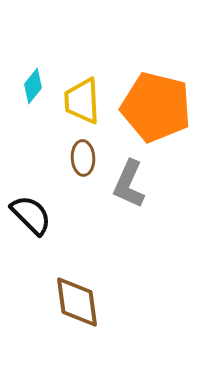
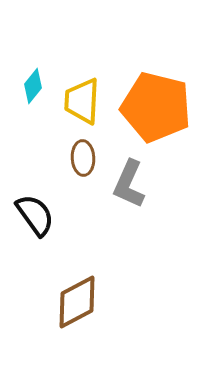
yellow trapezoid: rotated 6 degrees clockwise
black semicircle: moved 4 px right; rotated 9 degrees clockwise
brown diamond: rotated 70 degrees clockwise
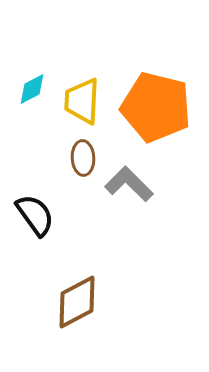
cyan diamond: moved 1 px left, 3 px down; rotated 24 degrees clockwise
gray L-shape: rotated 111 degrees clockwise
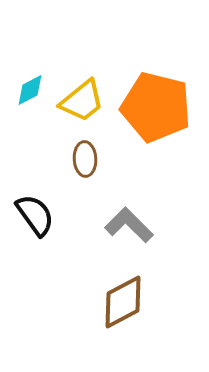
cyan diamond: moved 2 px left, 1 px down
yellow trapezoid: rotated 132 degrees counterclockwise
brown ellipse: moved 2 px right, 1 px down
gray L-shape: moved 41 px down
brown diamond: moved 46 px right
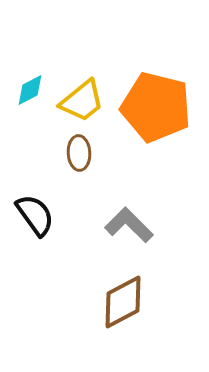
brown ellipse: moved 6 px left, 6 px up
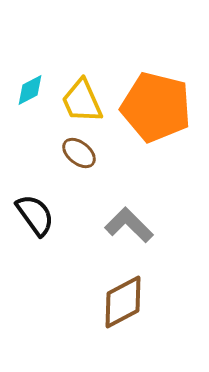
yellow trapezoid: rotated 105 degrees clockwise
brown ellipse: rotated 48 degrees counterclockwise
